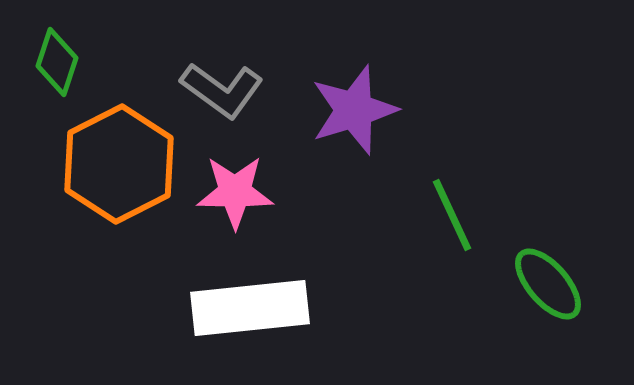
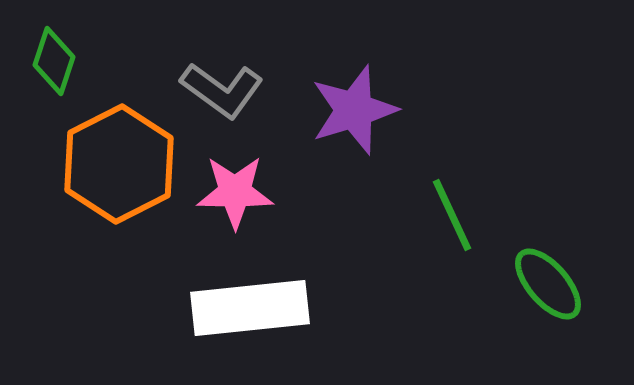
green diamond: moved 3 px left, 1 px up
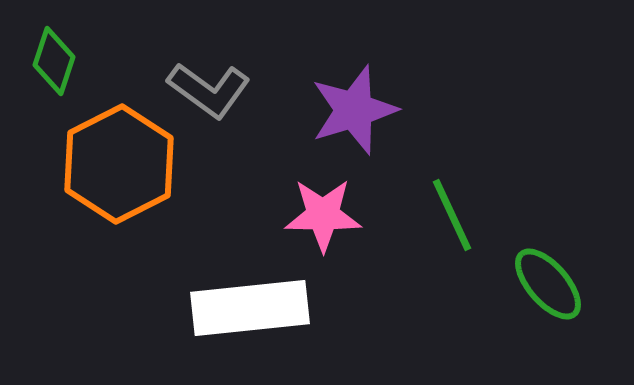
gray L-shape: moved 13 px left
pink star: moved 88 px right, 23 px down
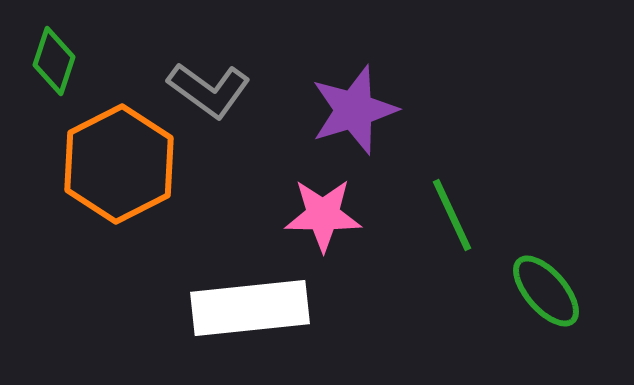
green ellipse: moved 2 px left, 7 px down
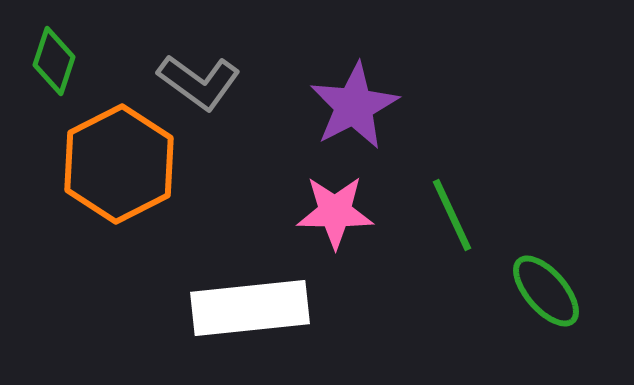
gray L-shape: moved 10 px left, 8 px up
purple star: moved 4 px up; rotated 10 degrees counterclockwise
pink star: moved 12 px right, 3 px up
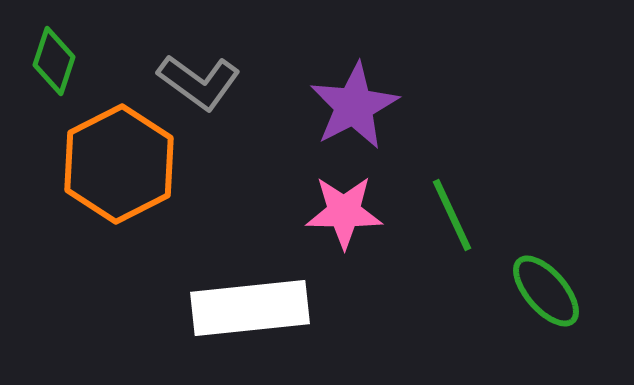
pink star: moved 9 px right
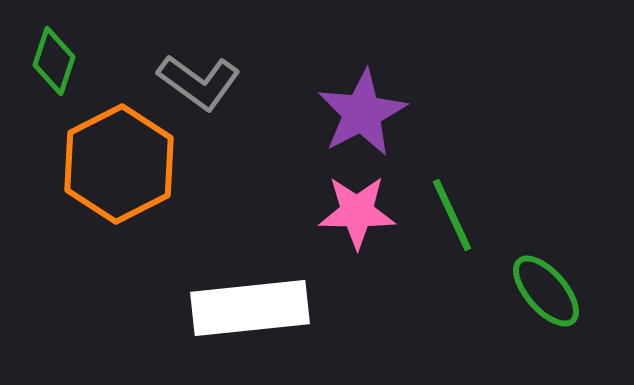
purple star: moved 8 px right, 7 px down
pink star: moved 13 px right
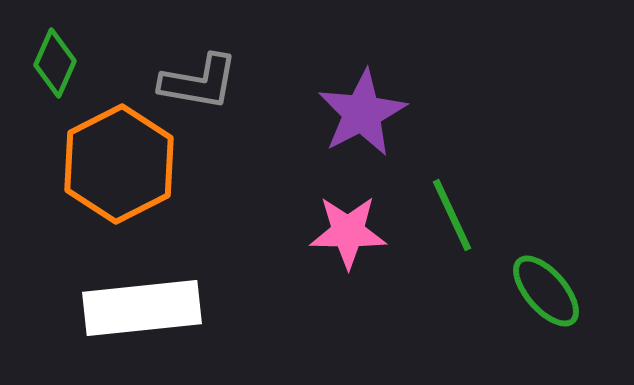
green diamond: moved 1 px right, 2 px down; rotated 6 degrees clockwise
gray L-shape: rotated 26 degrees counterclockwise
pink star: moved 9 px left, 20 px down
white rectangle: moved 108 px left
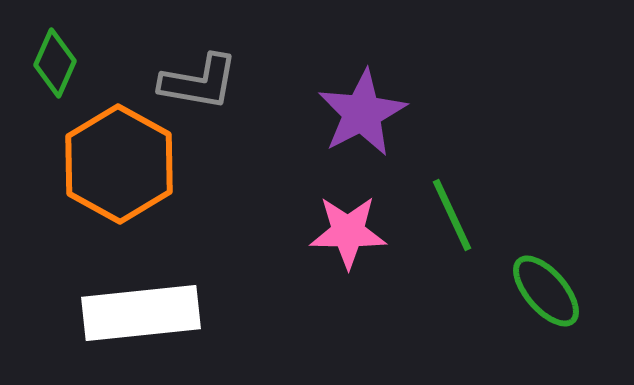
orange hexagon: rotated 4 degrees counterclockwise
white rectangle: moved 1 px left, 5 px down
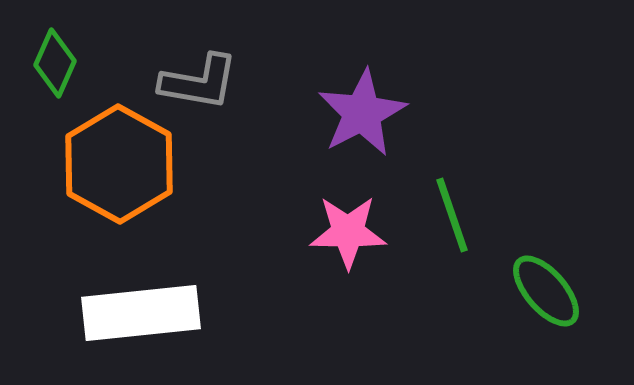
green line: rotated 6 degrees clockwise
